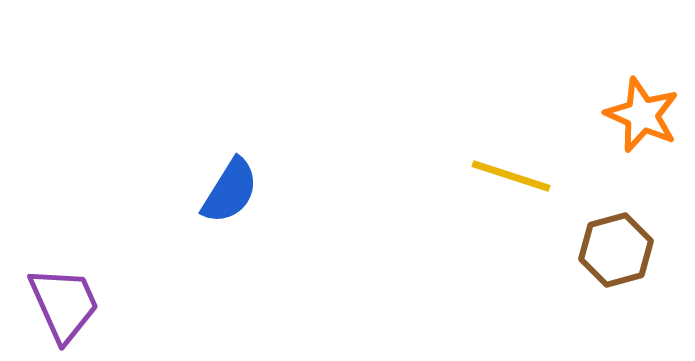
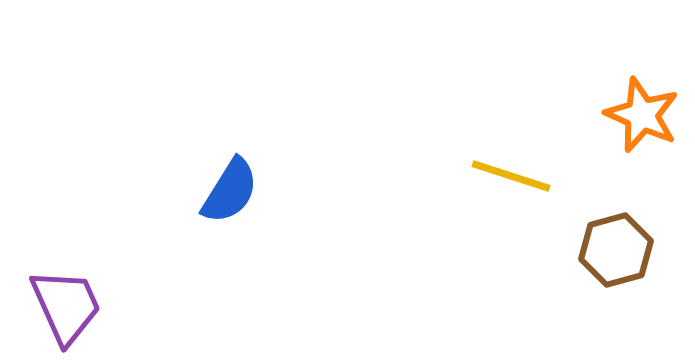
purple trapezoid: moved 2 px right, 2 px down
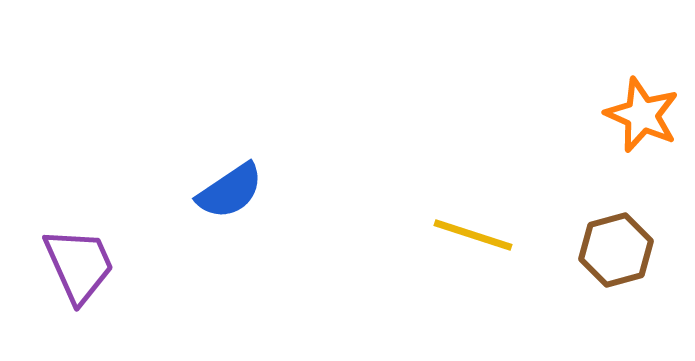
yellow line: moved 38 px left, 59 px down
blue semicircle: rotated 24 degrees clockwise
purple trapezoid: moved 13 px right, 41 px up
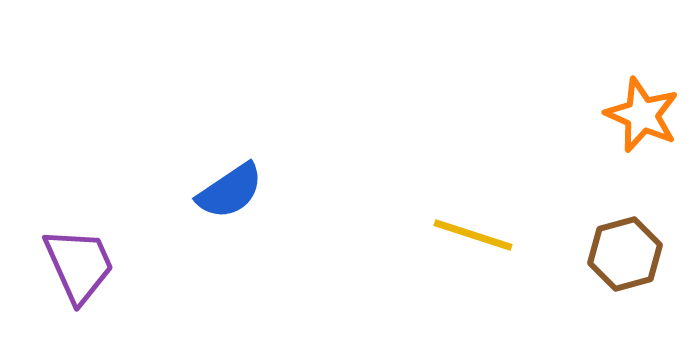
brown hexagon: moved 9 px right, 4 px down
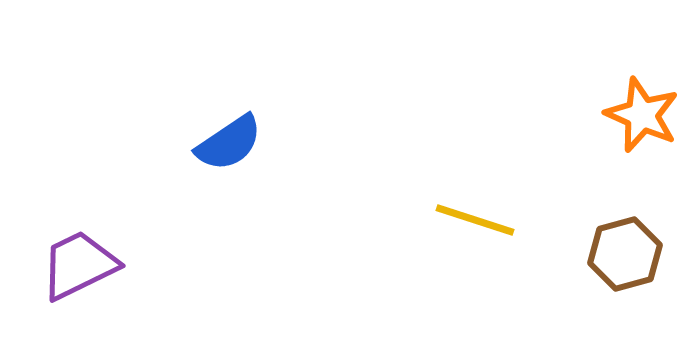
blue semicircle: moved 1 px left, 48 px up
yellow line: moved 2 px right, 15 px up
purple trapezoid: rotated 92 degrees counterclockwise
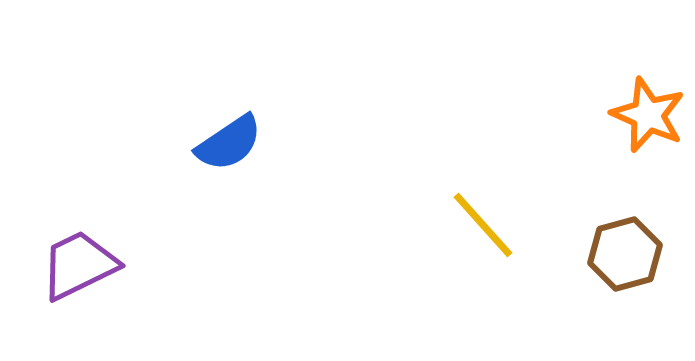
orange star: moved 6 px right
yellow line: moved 8 px right, 5 px down; rotated 30 degrees clockwise
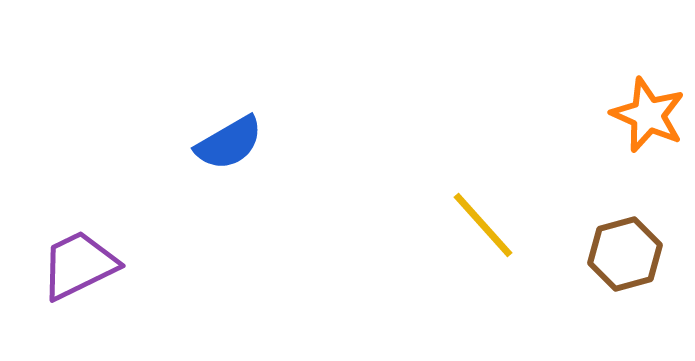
blue semicircle: rotated 4 degrees clockwise
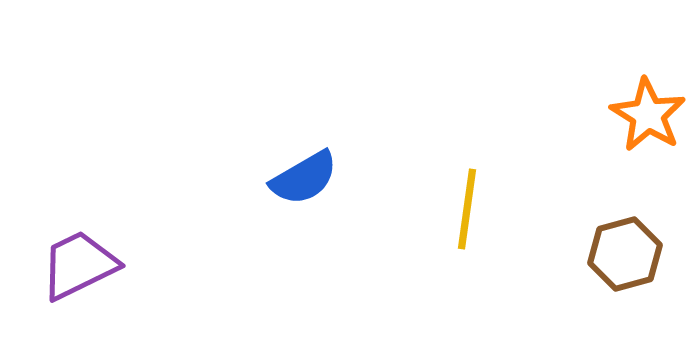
orange star: rotated 8 degrees clockwise
blue semicircle: moved 75 px right, 35 px down
yellow line: moved 16 px left, 16 px up; rotated 50 degrees clockwise
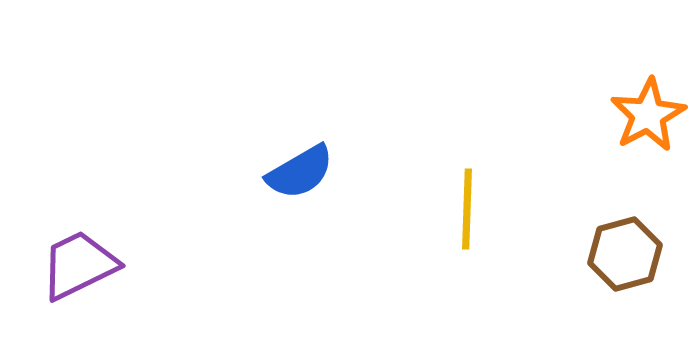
orange star: rotated 12 degrees clockwise
blue semicircle: moved 4 px left, 6 px up
yellow line: rotated 6 degrees counterclockwise
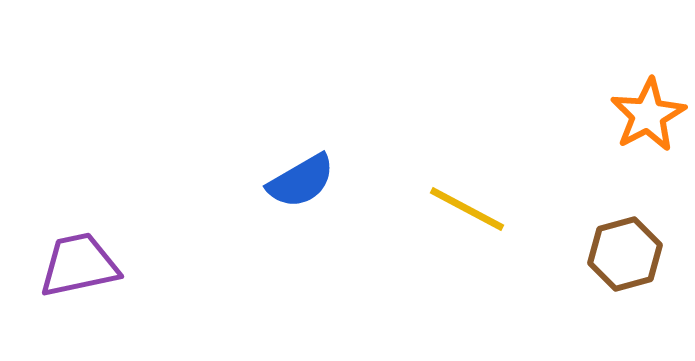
blue semicircle: moved 1 px right, 9 px down
yellow line: rotated 64 degrees counterclockwise
purple trapezoid: rotated 14 degrees clockwise
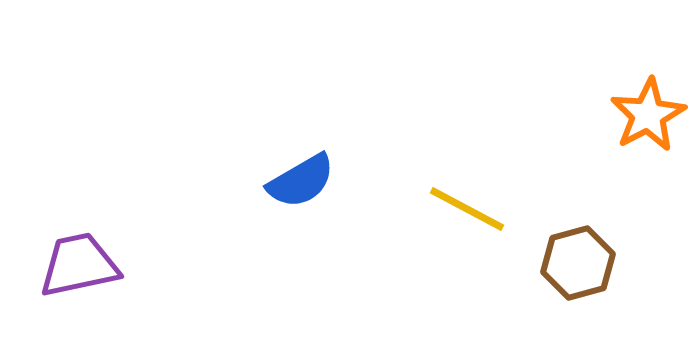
brown hexagon: moved 47 px left, 9 px down
